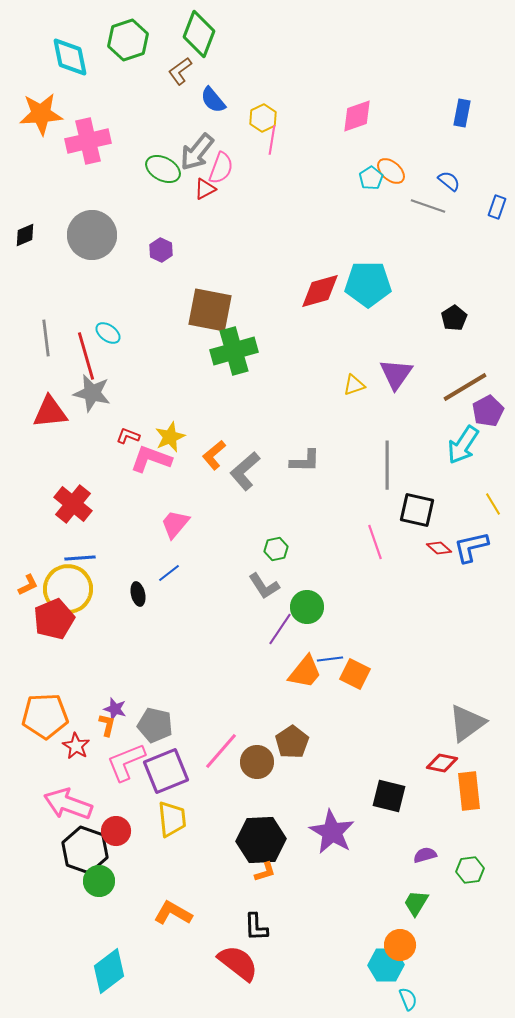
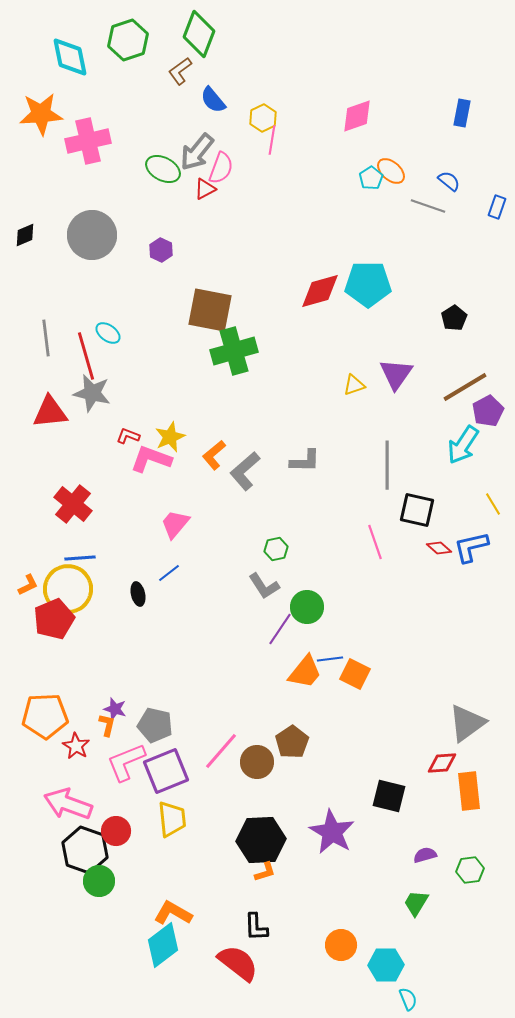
red diamond at (442, 763): rotated 16 degrees counterclockwise
orange circle at (400, 945): moved 59 px left
cyan diamond at (109, 971): moved 54 px right, 26 px up
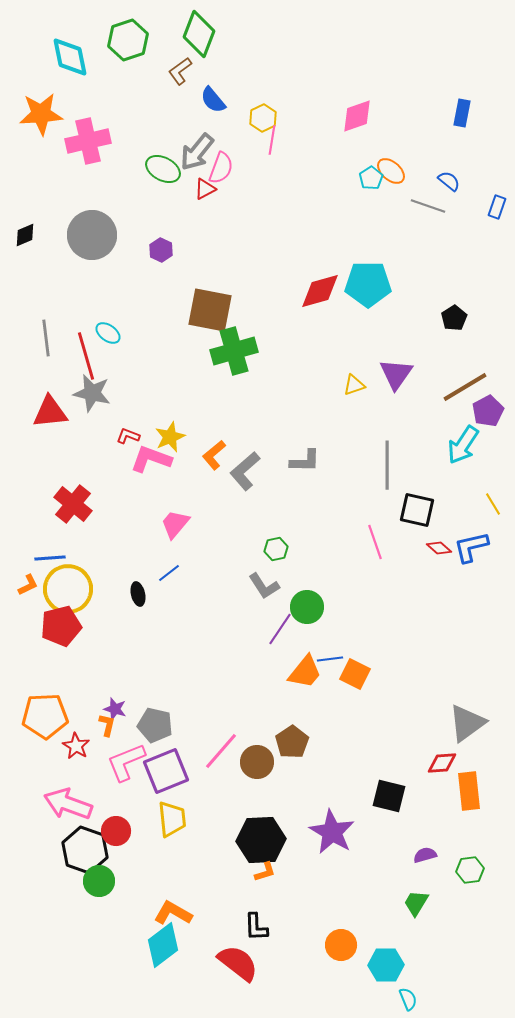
blue line at (80, 558): moved 30 px left
red pentagon at (54, 619): moved 7 px right, 7 px down; rotated 9 degrees clockwise
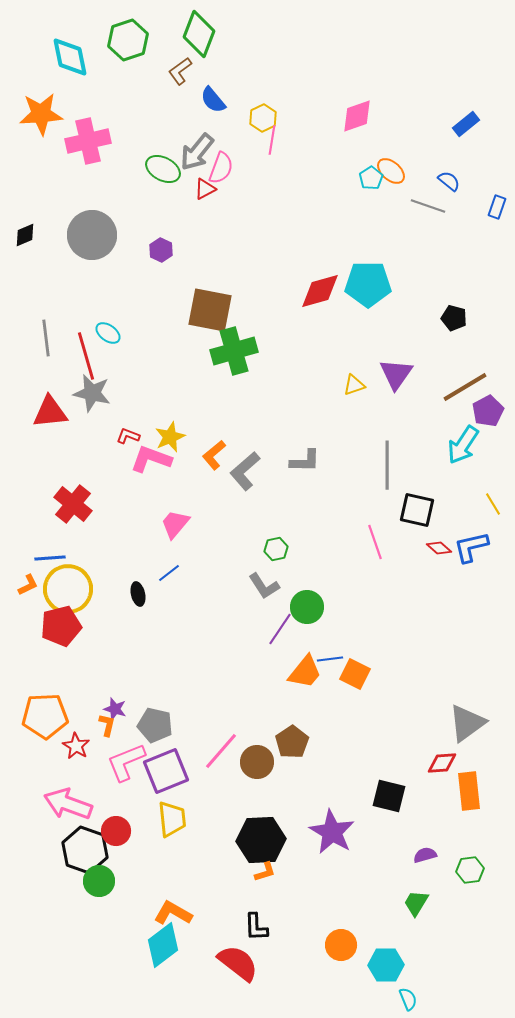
blue rectangle at (462, 113): moved 4 px right, 11 px down; rotated 40 degrees clockwise
black pentagon at (454, 318): rotated 25 degrees counterclockwise
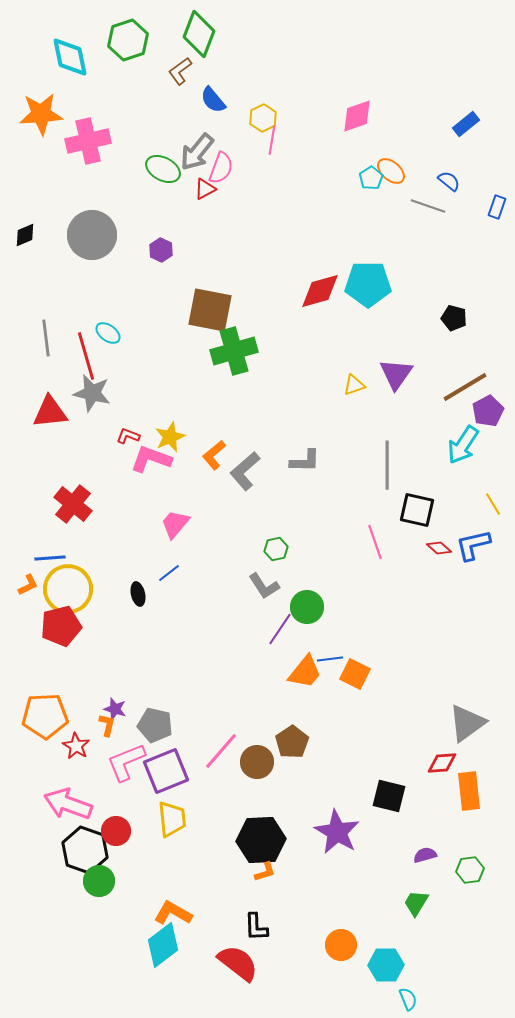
blue L-shape at (471, 547): moved 2 px right, 2 px up
purple star at (332, 832): moved 5 px right
